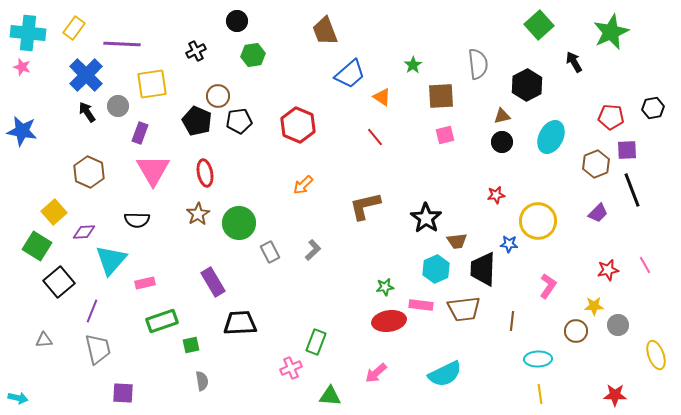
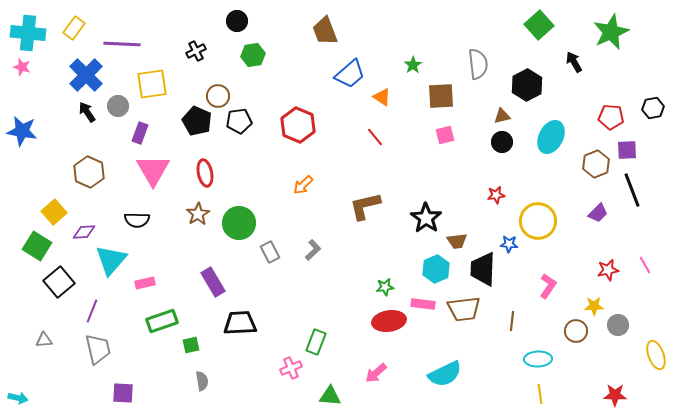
pink rectangle at (421, 305): moved 2 px right, 1 px up
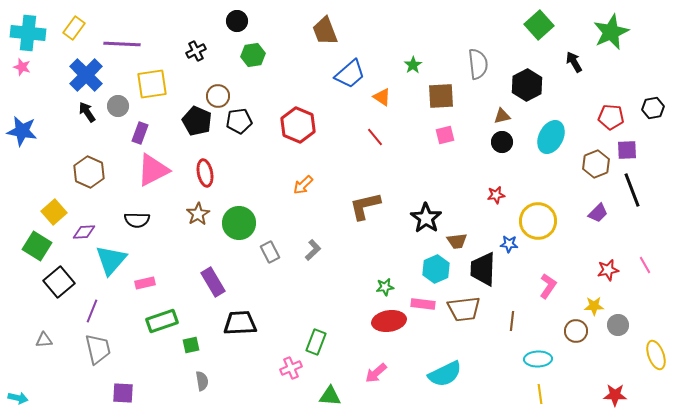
pink triangle at (153, 170): rotated 33 degrees clockwise
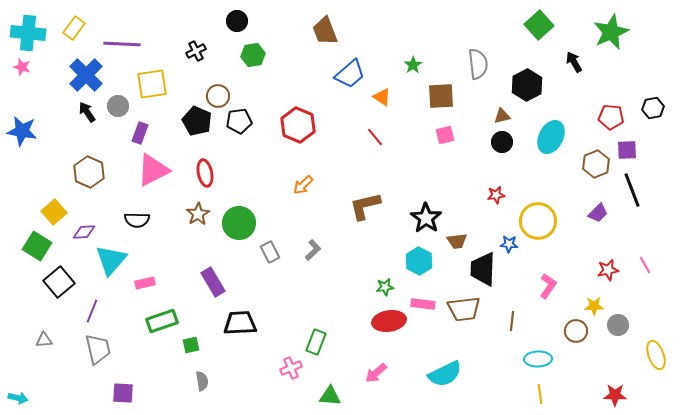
cyan hexagon at (436, 269): moved 17 px left, 8 px up; rotated 8 degrees counterclockwise
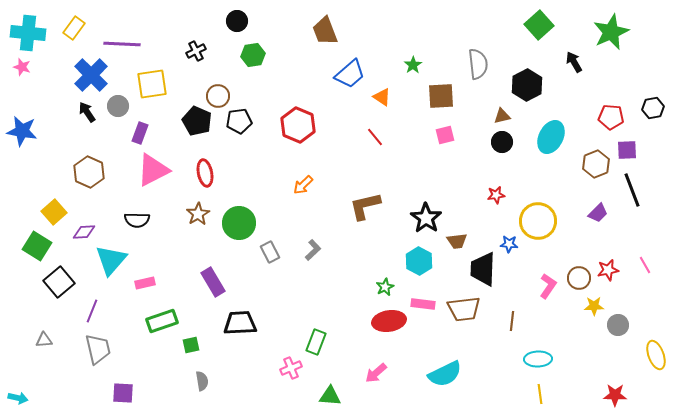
blue cross at (86, 75): moved 5 px right
green star at (385, 287): rotated 18 degrees counterclockwise
brown circle at (576, 331): moved 3 px right, 53 px up
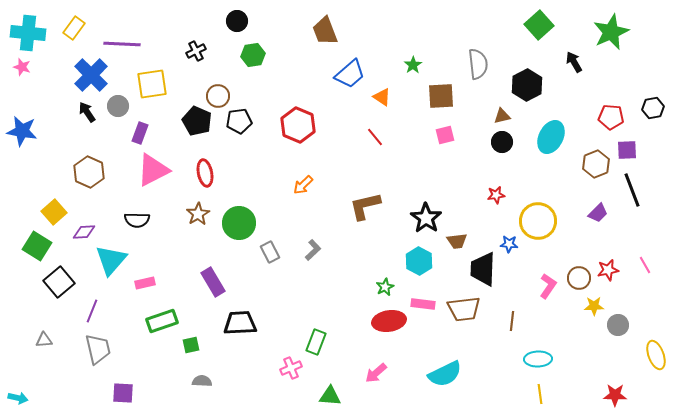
gray semicircle at (202, 381): rotated 78 degrees counterclockwise
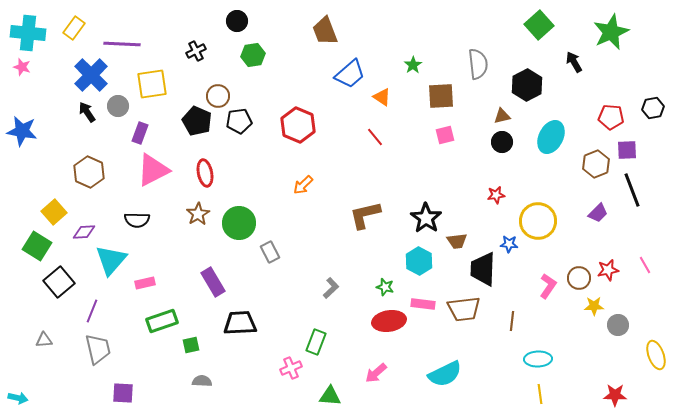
brown L-shape at (365, 206): moved 9 px down
gray L-shape at (313, 250): moved 18 px right, 38 px down
green star at (385, 287): rotated 30 degrees counterclockwise
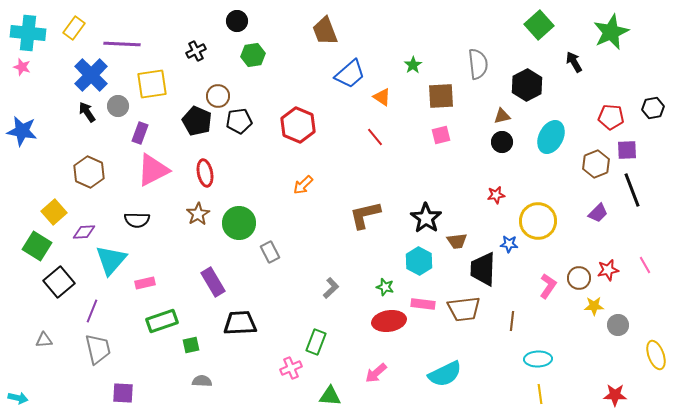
pink square at (445, 135): moved 4 px left
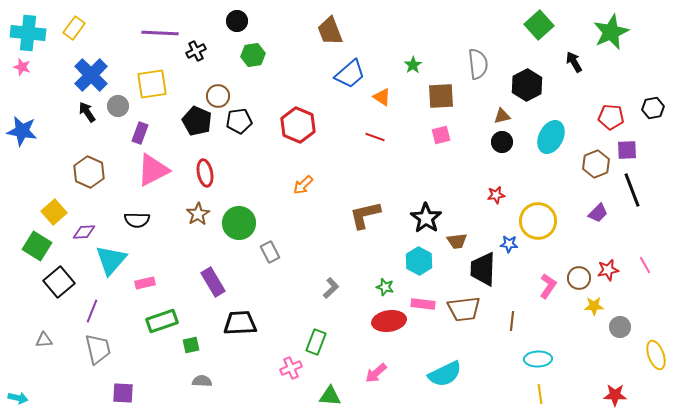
brown trapezoid at (325, 31): moved 5 px right
purple line at (122, 44): moved 38 px right, 11 px up
red line at (375, 137): rotated 30 degrees counterclockwise
gray circle at (618, 325): moved 2 px right, 2 px down
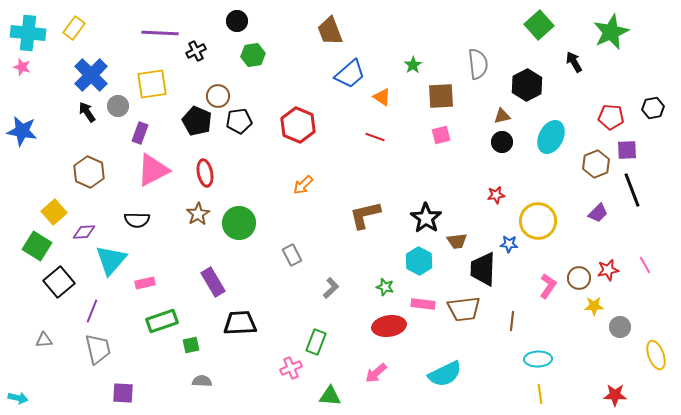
gray rectangle at (270, 252): moved 22 px right, 3 px down
red ellipse at (389, 321): moved 5 px down
